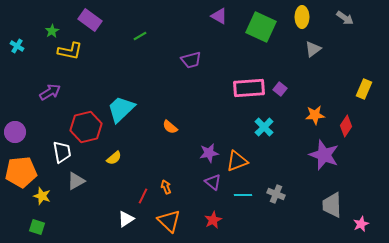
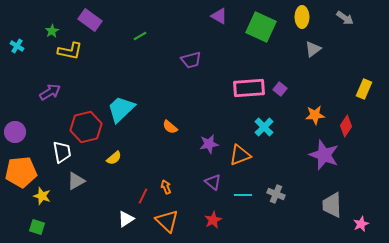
purple star at (209, 153): moved 9 px up
orange triangle at (237, 161): moved 3 px right, 6 px up
orange triangle at (169, 221): moved 2 px left
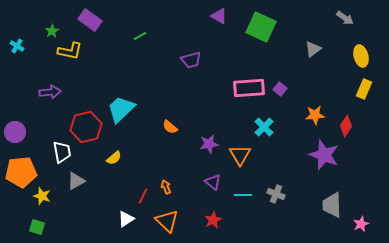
yellow ellipse at (302, 17): moved 59 px right, 39 px down; rotated 15 degrees counterclockwise
purple arrow at (50, 92): rotated 25 degrees clockwise
orange triangle at (240, 155): rotated 40 degrees counterclockwise
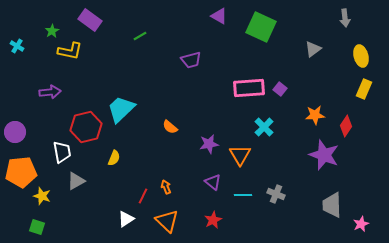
gray arrow at (345, 18): rotated 48 degrees clockwise
yellow semicircle at (114, 158): rotated 28 degrees counterclockwise
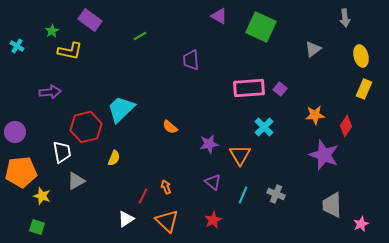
purple trapezoid at (191, 60): rotated 100 degrees clockwise
cyan line at (243, 195): rotated 66 degrees counterclockwise
